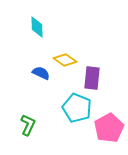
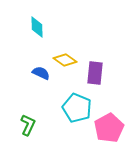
purple rectangle: moved 3 px right, 5 px up
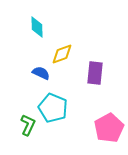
yellow diamond: moved 3 px left, 6 px up; rotated 55 degrees counterclockwise
cyan pentagon: moved 24 px left
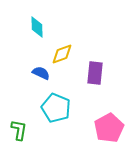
cyan pentagon: moved 3 px right
green L-shape: moved 9 px left, 5 px down; rotated 15 degrees counterclockwise
